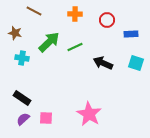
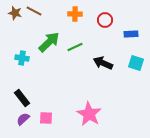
red circle: moved 2 px left
brown star: moved 20 px up
black rectangle: rotated 18 degrees clockwise
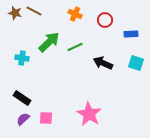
orange cross: rotated 24 degrees clockwise
black rectangle: rotated 18 degrees counterclockwise
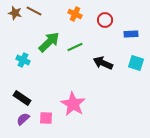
cyan cross: moved 1 px right, 2 px down; rotated 16 degrees clockwise
pink star: moved 16 px left, 10 px up
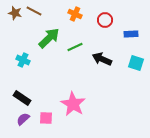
green arrow: moved 4 px up
black arrow: moved 1 px left, 4 px up
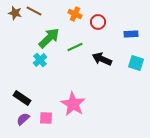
red circle: moved 7 px left, 2 px down
cyan cross: moved 17 px right; rotated 24 degrees clockwise
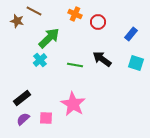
brown star: moved 2 px right, 8 px down
blue rectangle: rotated 48 degrees counterclockwise
green line: moved 18 px down; rotated 35 degrees clockwise
black arrow: rotated 12 degrees clockwise
black rectangle: rotated 72 degrees counterclockwise
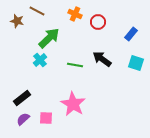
brown line: moved 3 px right
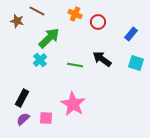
black rectangle: rotated 24 degrees counterclockwise
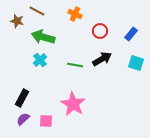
red circle: moved 2 px right, 9 px down
green arrow: moved 6 px left, 1 px up; rotated 120 degrees counterclockwise
black arrow: rotated 114 degrees clockwise
pink square: moved 3 px down
